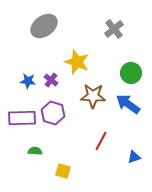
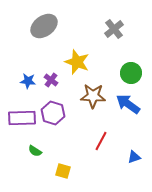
green semicircle: rotated 152 degrees counterclockwise
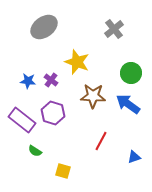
gray ellipse: moved 1 px down
purple rectangle: moved 2 px down; rotated 40 degrees clockwise
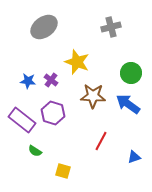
gray cross: moved 3 px left, 2 px up; rotated 24 degrees clockwise
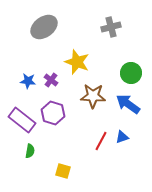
green semicircle: moved 5 px left; rotated 112 degrees counterclockwise
blue triangle: moved 12 px left, 20 px up
